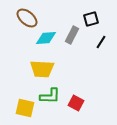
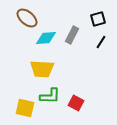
black square: moved 7 px right
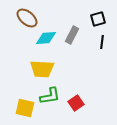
black line: moved 1 px right; rotated 24 degrees counterclockwise
green L-shape: rotated 10 degrees counterclockwise
red square: rotated 28 degrees clockwise
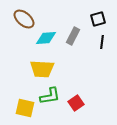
brown ellipse: moved 3 px left, 1 px down
gray rectangle: moved 1 px right, 1 px down
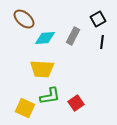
black square: rotated 14 degrees counterclockwise
cyan diamond: moved 1 px left
yellow square: rotated 12 degrees clockwise
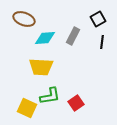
brown ellipse: rotated 20 degrees counterclockwise
yellow trapezoid: moved 1 px left, 2 px up
yellow square: moved 2 px right
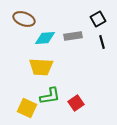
gray rectangle: rotated 54 degrees clockwise
black line: rotated 24 degrees counterclockwise
